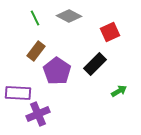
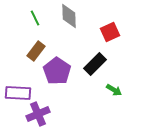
gray diamond: rotated 60 degrees clockwise
green arrow: moved 5 px left, 1 px up; rotated 63 degrees clockwise
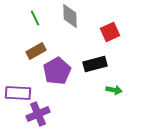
gray diamond: moved 1 px right
brown rectangle: rotated 24 degrees clockwise
black rectangle: rotated 30 degrees clockwise
purple pentagon: rotated 8 degrees clockwise
green arrow: rotated 21 degrees counterclockwise
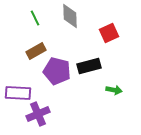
red square: moved 1 px left, 1 px down
black rectangle: moved 6 px left, 2 px down
purple pentagon: rotated 28 degrees counterclockwise
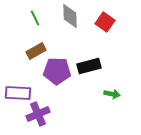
red square: moved 4 px left, 11 px up; rotated 30 degrees counterclockwise
purple pentagon: rotated 12 degrees counterclockwise
green arrow: moved 2 px left, 4 px down
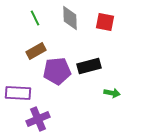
gray diamond: moved 2 px down
red square: rotated 24 degrees counterclockwise
purple pentagon: rotated 8 degrees counterclockwise
green arrow: moved 1 px up
purple cross: moved 5 px down
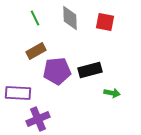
black rectangle: moved 1 px right, 4 px down
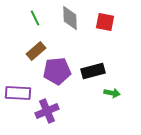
brown rectangle: rotated 12 degrees counterclockwise
black rectangle: moved 3 px right, 1 px down
purple cross: moved 9 px right, 8 px up
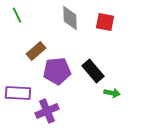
green line: moved 18 px left, 3 px up
black rectangle: rotated 65 degrees clockwise
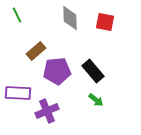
green arrow: moved 16 px left, 7 px down; rotated 28 degrees clockwise
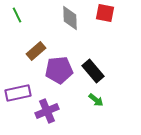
red square: moved 9 px up
purple pentagon: moved 2 px right, 1 px up
purple rectangle: rotated 15 degrees counterclockwise
